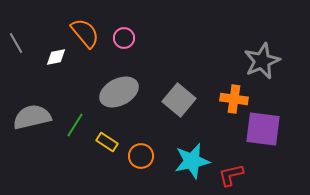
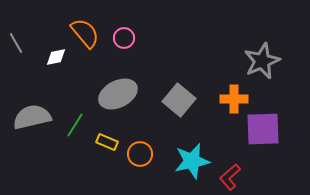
gray ellipse: moved 1 px left, 2 px down
orange cross: rotated 8 degrees counterclockwise
purple square: rotated 9 degrees counterclockwise
yellow rectangle: rotated 10 degrees counterclockwise
orange circle: moved 1 px left, 2 px up
red L-shape: moved 1 px left, 2 px down; rotated 28 degrees counterclockwise
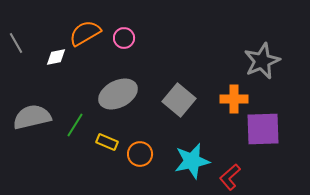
orange semicircle: rotated 80 degrees counterclockwise
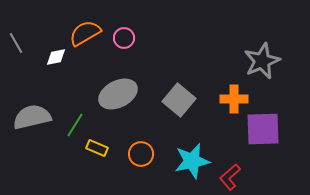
yellow rectangle: moved 10 px left, 6 px down
orange circle: moved 1 px right
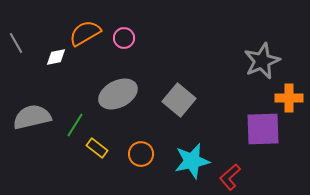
orange cross: moved 55 px right, 1 px up
yellow rectangle: rotated 15 degrees clockwise
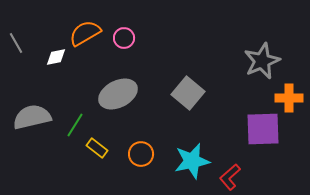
gray square: moved 9 px right, 7 px up
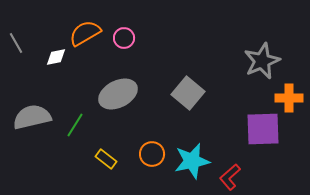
yellow rectangle: moved 9 px right, 11 px down
orange circle: moved 11 px right
